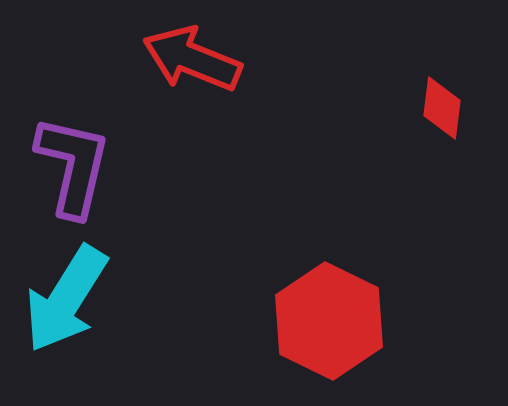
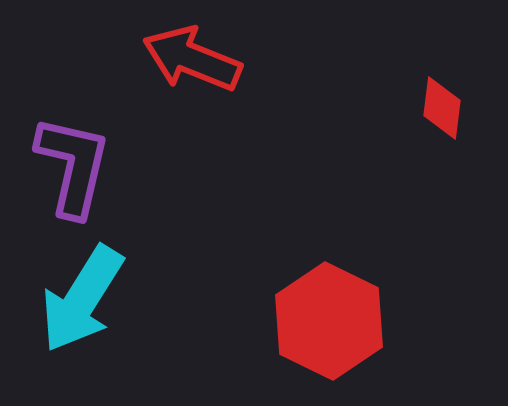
cyan arrow: moved 16 px right
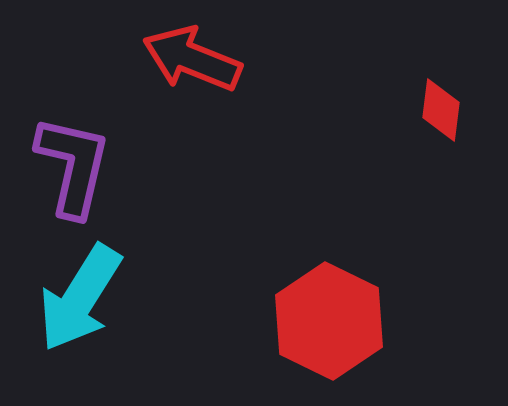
red diamond: moved 1 px left, 2 px down
cyan arrow: moved 2 px left, 1 px up
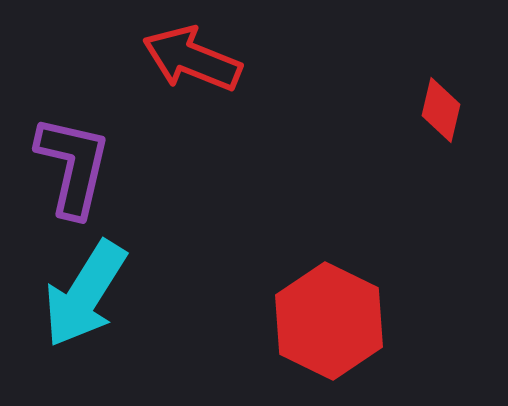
red diamond: rotated 6 degrees clockwise
cyan arrow: moved 5 px right, 4 px up
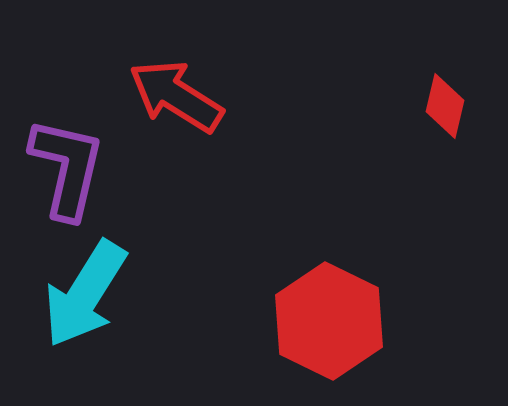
red arrow: moved 16 px left, 37 px down; rotated 10 degrees clockwise
red diamond: moved 4 px right, 4 px up
purple L-shape: moved 6 px left, 2 px down
